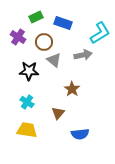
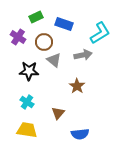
blue rectangle: moved 1 px right, 1 px down
brown star: moved 5 px right, 3 px up
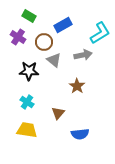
green rectangle: moved 7 px left, 1 px up; rotated 56 degrees clockwise
blue rectangle: moved 1 px left, 1 px down; rotated 48 degrees counterclockwise
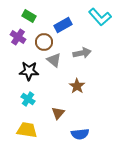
cyan L-shape: moved 16 px up; rotated 80 degrees clockwise
gray arrow: moved 1 px left, 2 px up
cyan cross: moved 1 px right, 3 px up
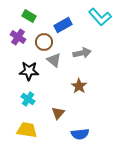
brown star: moved 2 px right
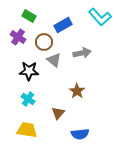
brown star: moved 2 px left, 5 px down
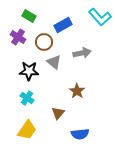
gray triangle: moved 2 px down
cyan cross: moved 1 px left, 1 px up
yellow trapezoid: rotated 115 degrees clockwise
